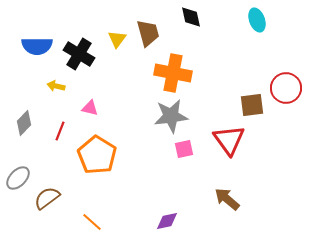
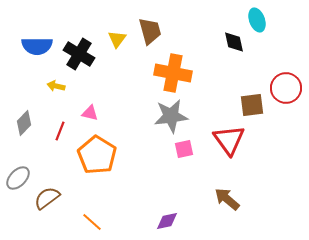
black diamond: moved 43 px right, 25 px down
brown trapezoid: moved 2 px right, 2 px up
pink triangle: moved 5 px down
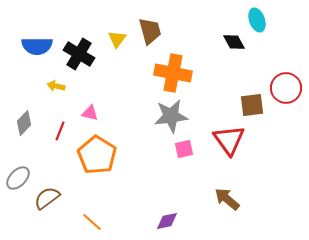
black diamond: rotated 15 degrees counterclockwise
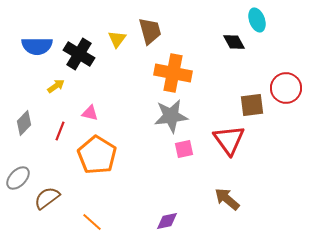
yellow arrow: rotated 132 degrees clockwise
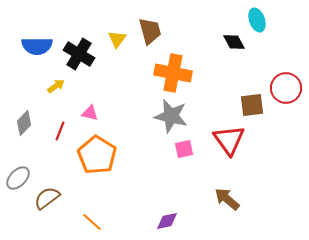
gray star: rotated 20 degrees clockwise
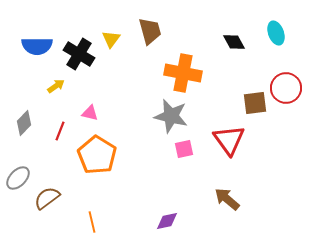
cyan ellipse: moved 19 px right, 13 px down
yellow triangle: moved 6 px left
orange cross: moved 10 px right
brown square: moved 3 px right, 2 px up
orange line: rotated 35 degrees clockwise
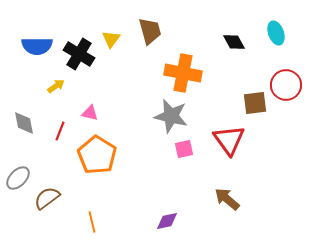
red circle: moved 3 px up
gray diamond: rotated 55 degrees counterclockwise
